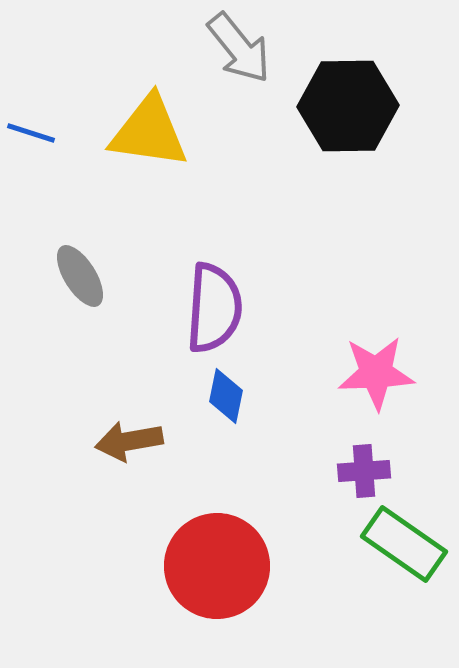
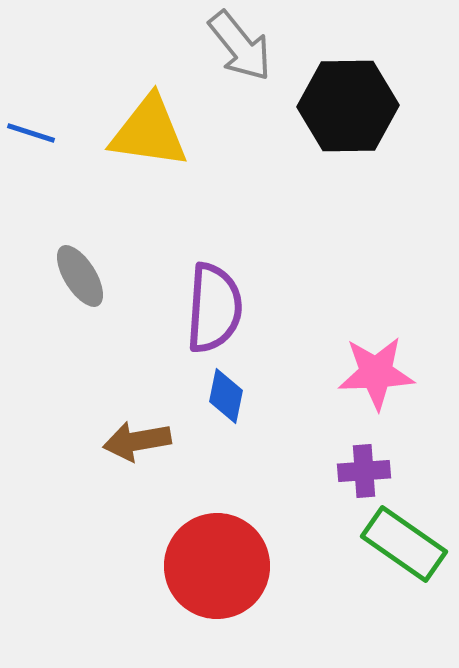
gray arrow: moved 1 px right, 2 px up
brown arrow: moved 8 px right
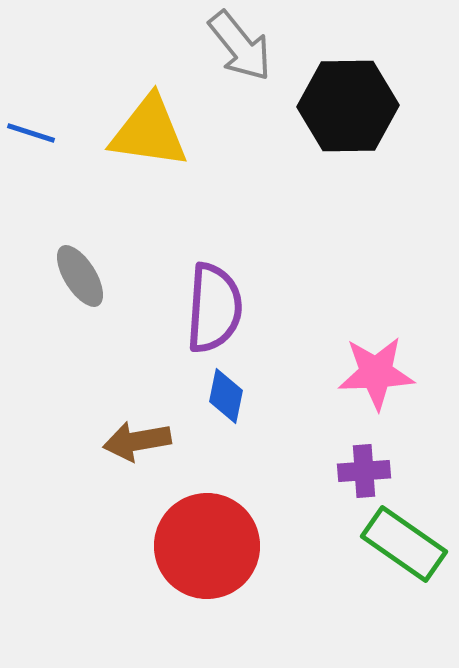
red circle: moved 10 px left, 20 px up
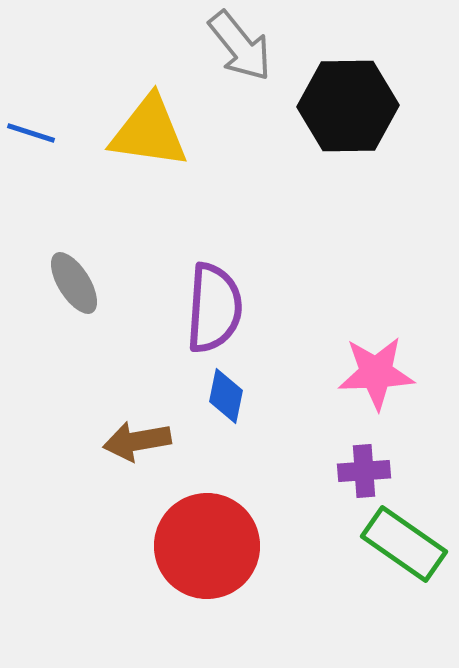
gray ellipse: moved 6 px left, 7 px down
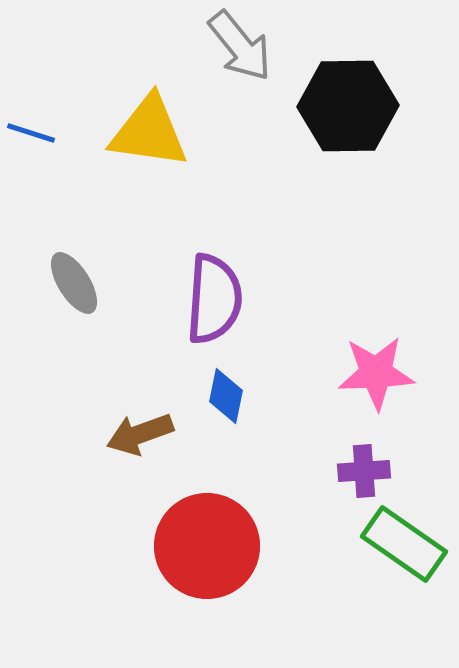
purple semicircle: moved 9 px up
brown arrow: moved 3 px right, 7 px up; rotated 10 degrees counterclockwise
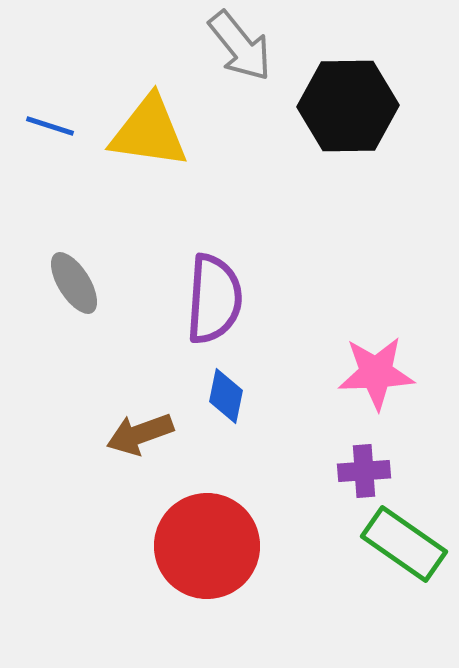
blue line: moved 19 px right, 7 px up
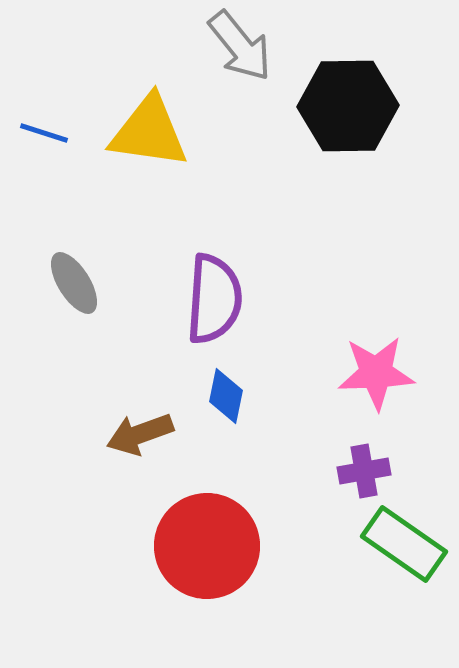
blue line: moved 6 px left, 7 px down
purple cross: rotated 6 degrees counterclockwise
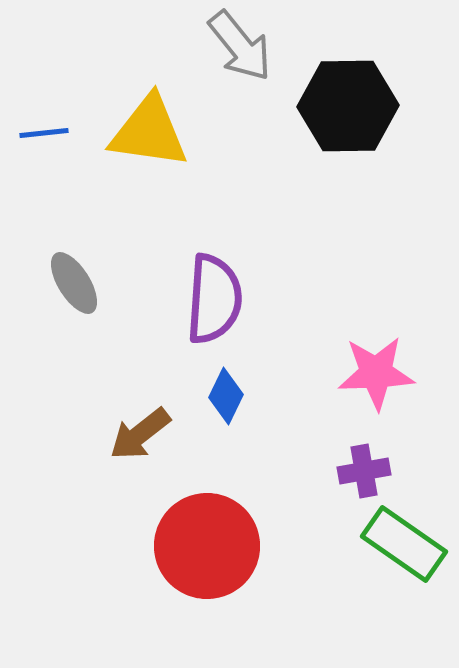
blue line: rotated 24 degrees counterclockwise
blue diamond: rotated 14 degrees clockwise
brown arrow: rotated 18 degrees counterclockwise
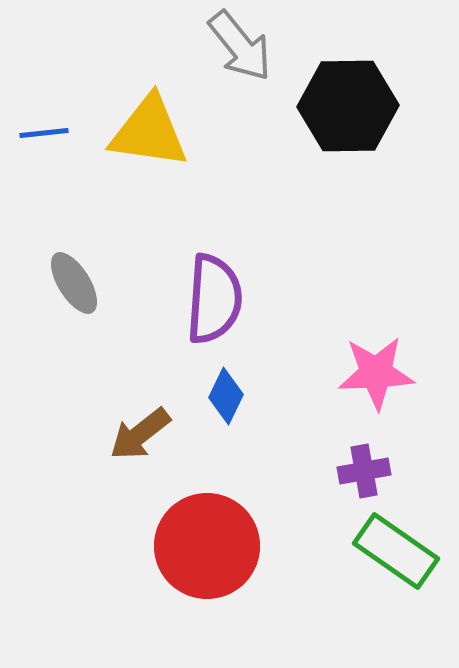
green rectangle: moved 8 px left, 7 px down
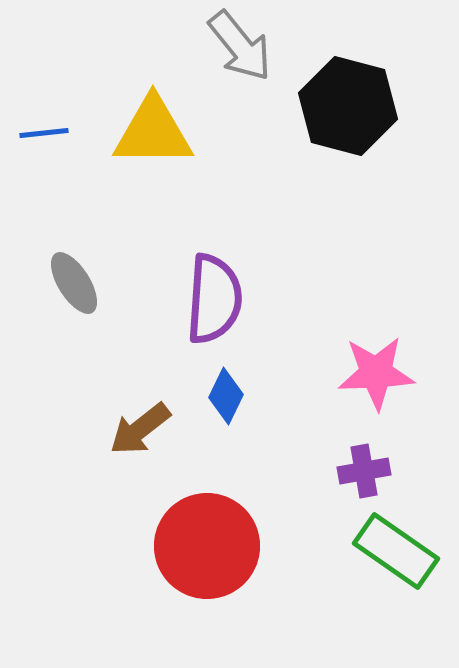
black hexagon: rotated 16 degrees clockwise
yellow triangle: moved 4 px right; rotated 8 degrees counterclockwise
brown arrow: moved 5 px up
